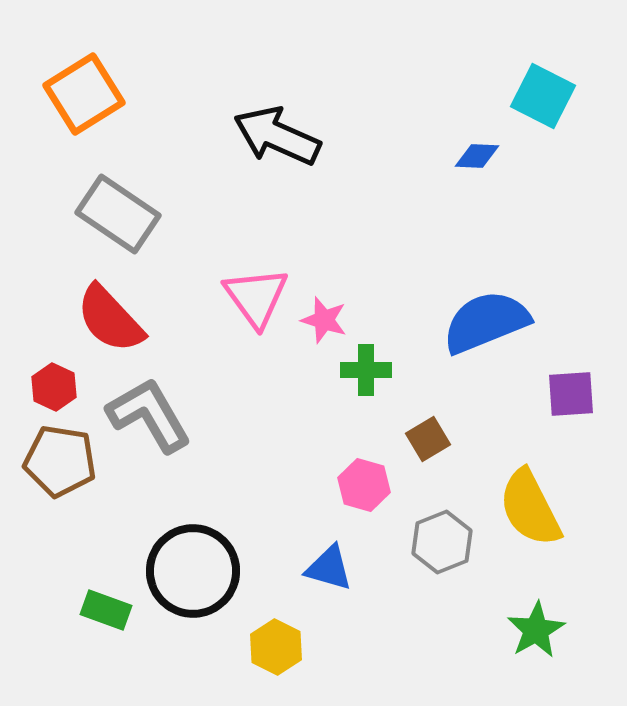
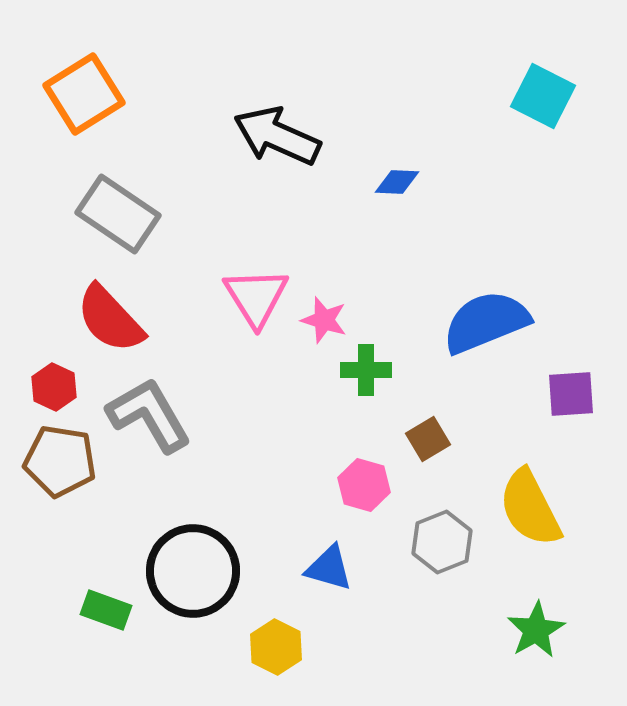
blue diamond: moved 80 px left, 26 px down
pink triangle: rotated 4 degrees clockwise
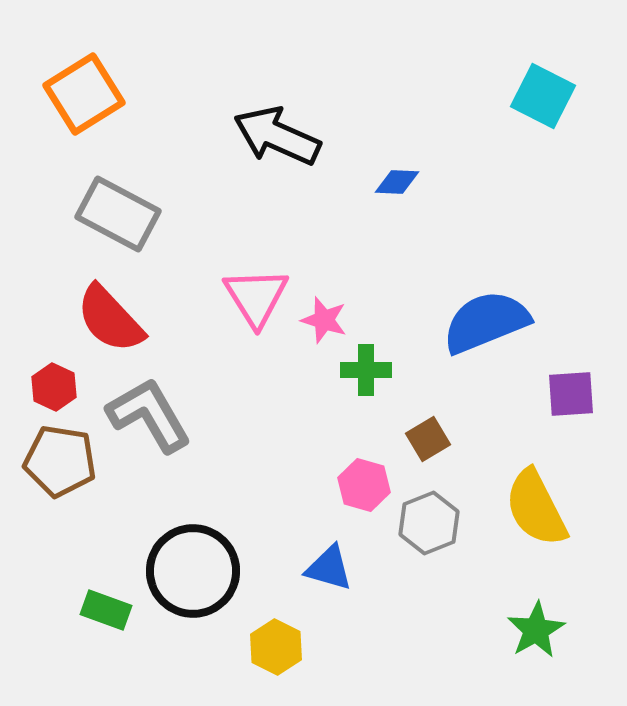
gray rectangle: rotated 6 degrees counterclockwise
yellow semicircle: moved 6 px right
gray hexagon: moved 13 px left, 19 px up
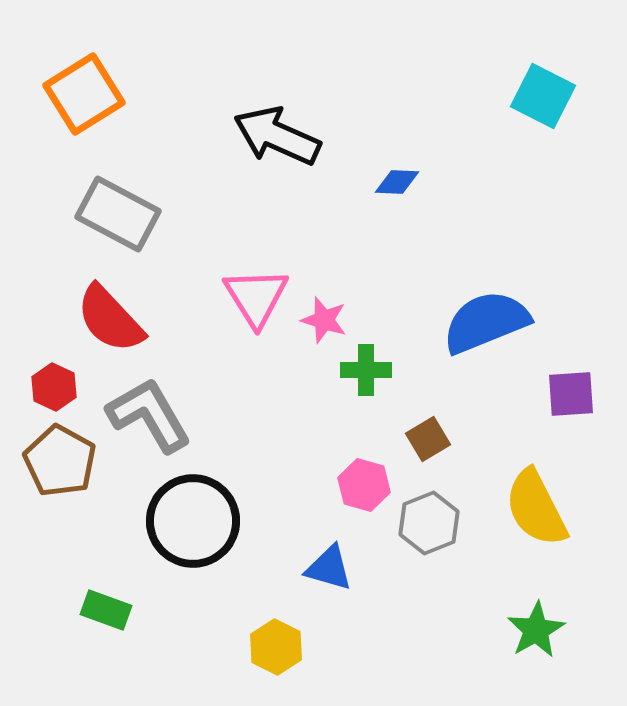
brown pentagon: rotated 20 degrees clockwise
black circle: moved 50 px up
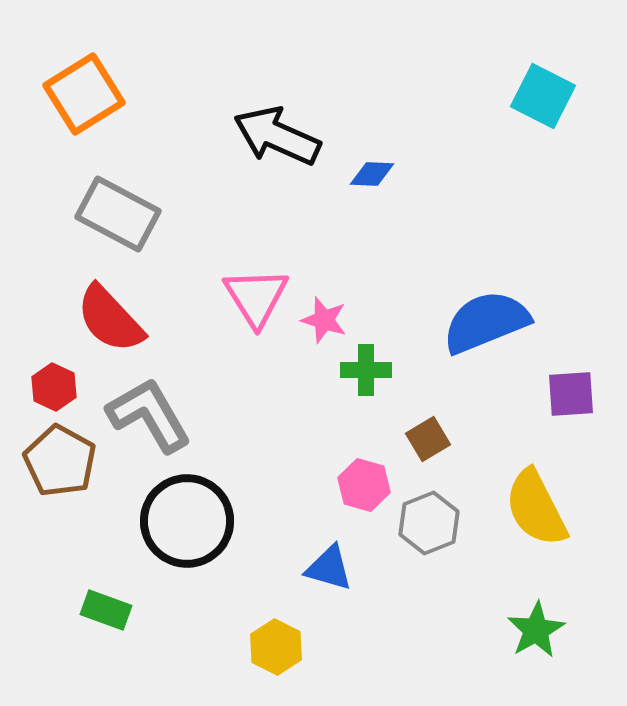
blue diamond: moved 25 px left, 8 px up
black circle: moved 6 px left
